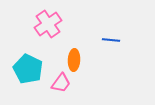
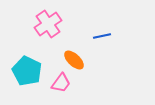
blue line: moved 9 px left, 4 px up; rotated 18 degrees counterclockwise
orange ellipse: rotated 50 degrees counterclockwise
cyan pentagon: moved 1 px left, 2 px down
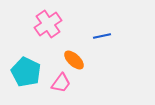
cyan pentagon: moved 1 px left, 1 px down
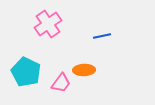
orange ellipse: moved 10 px right, 10 px down; rotated 45 degrees counterclockwise
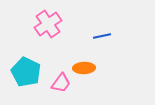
orange ellipse: moved 2 px up
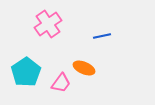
orange ellipse: rotated 25 degrees clockwise
cyan pentagon: rotated 12 degrees clockwise
